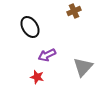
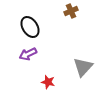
brown cross: moved 3 px left
purple arrow: moved 19 px left, 1 px up
red star: moved 11 px right, 5 px down
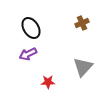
brown cross: moved 11 px right, 12 px down
black ellipse: moved 1 px right, 1 px down
red star: rotated 16 degrees counterclockwise
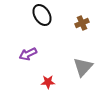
black ellipse: moved 11 px right, 13 px up
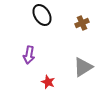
purple arrow: moved 1 px right, 1 px down; rotated 54 degrees counterclockwise
gray triangle: rotated 15 degrees clockwise
red star: rotated 24 degrees clockwise
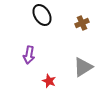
red star: moved 1 px right, 1 px up
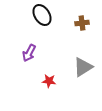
brown cross: rotated 16 degrees clockwise
purple arrow: moved 2 px up; rotated 18 degrees clockwise
red star: rotated 16 degrees counterclockwise
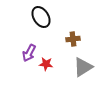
black ellipse: moved 1 px left, 2 px down
brown cross: moved 9 px left, 16 px down
red star: moved 3 px left, 17 px up
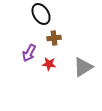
black ellipse: moved 3 px up
brown cross: moved 19 px left, 1 px up
red star: moved 3 px right
